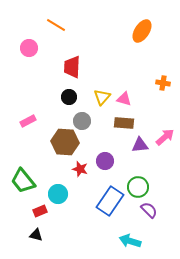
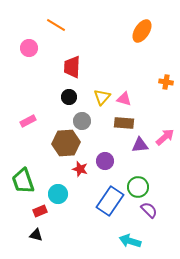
orange cross: moved 3 px right, 1 px up
brown hexagon: moved 1 px right, 1 px down; rotated 8 degrees counterclockwise
green trapezoid: rotated 20 degrees clockwise
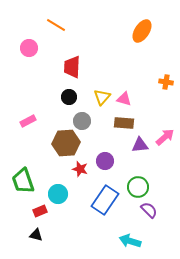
blue rectangle: moved 5 px left, 1 px up
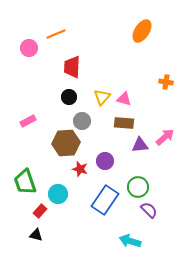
orange line: moved 9 px down; rotated 54 degrees counterclockwise
green trapezoid: moved 2 px right, 1 px down
red rectangle: rotated 24 degrees counterclockwise
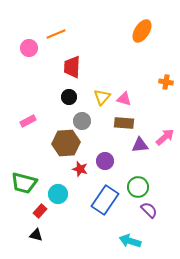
green trapezoid: moved 1 px left, 1 px down; rotated 56 degrees counterclockwise
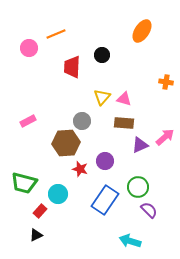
black circle: moved 33 px right, 42 px up
purple triangle: rotated 18 degrees counterclockwise
black triangle: rotated 40 degrees counterclockwise
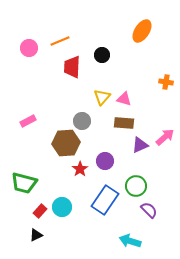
orange line: moved 4 px right, 7 px down
red star: rotated 21 degrees clockwise
green circle: moved 2 px left, 1 px up
cyan circle: moved 4 px right, 13 px down
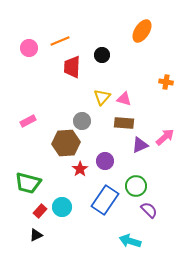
green trapezoid: moved 4 px right
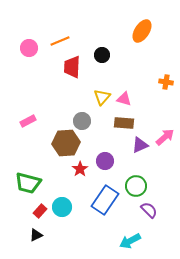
cyan arrow: rotated 45 degrees counterclockwise
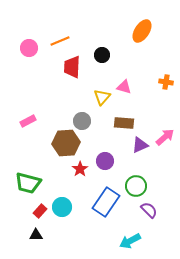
pink triangle: moved 12 px up
blue rectangle: moved 1 px right, 2 px down
black triangle: rotated 24 degrees clockwise
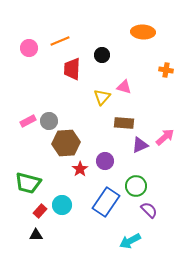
orange ellipse: moved 1 px right, 1 px down; rotated 60 degrees clockwise
red trapezoid: moved 2 px down
orange cross: moved 12 px up
gray circle: moved 33 px left
cyan circle: moved 2 px up
